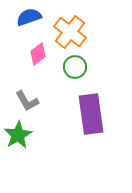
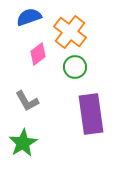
green star: moved 5 px right, 8 px down
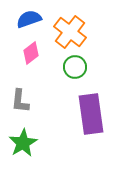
blue semicircle: moved 2 px down
pink diamond: moved 7 px left, 1 px up
gray L-shape: moved 7 px left; rotated 35 degrees clockwise
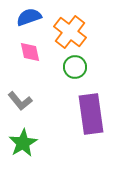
blue semicircle: moved 2 px up
pink diamond: moved 1 px left, 1 px up; rotated 65 degrees counterclockwise
gray L-shape: rotated 45 degrees counterclockwise
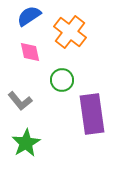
blue semicircle: moved 1 px up; rotated 15 degrees counterclockwise
green circle: moved 13 px left, 13 px down
purple rectangle: moved 1 px right
green star: moved 3 px right
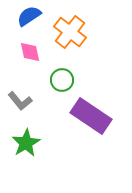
purple rectangle: moved 1 px left, 2 px down; rotated 48 degrees counterclockwise
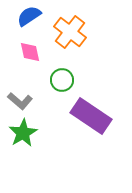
gray L-shape: rotated 10 degrees counterclockwise
green star: moved 3 px left, 10 px up
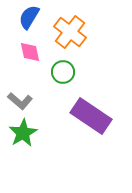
blue semicircle: moved 1 px down; rotated 25 degrees counterclockwise
green circle: moved 1 px right, 8 px up
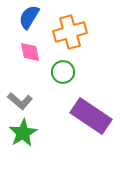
orange cross: rotated 36 degrees clockwise
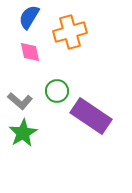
green circle: moved 6 px left, 19 px down
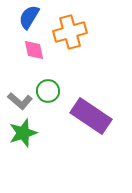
pink diamond: moved 4 px right, 2 px up
green circle: moved 9 px left
green star: rotated 12 degrees clockwise
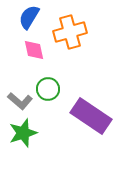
green circle: moved 2 px up
